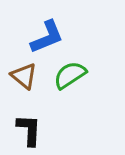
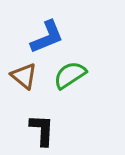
black L-shape: moved 13 px right
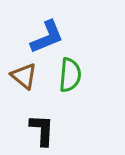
green semicircle: rotated 128 degrees clockwise
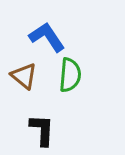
blue L-shape: rotated 102 degrees counterclockwise
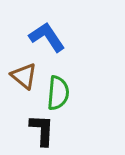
green semicircle: moved 12 px left, 18 px down
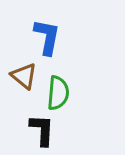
blue L-shape: rotated 45 degrees clockwise
